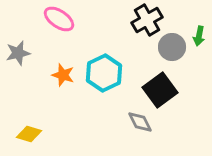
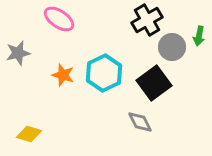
black square: moved 6 px left, 7 px up
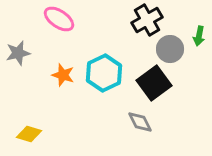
gray circle: moved 2 px left, 2 px down
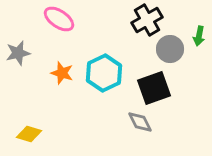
orange star: moved 1 px left, 2 px up
black square: moved 5 px down; rotated 16 degrees clockwise
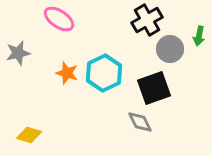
orange star: moved 5 px right
yellow diamond: moved 1 px down
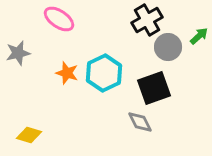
green arrow: rotated 144 degrees counterclockwise
gray circle: moved 2 px left, 2 px up
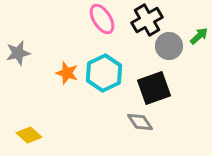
pink ellipse: moved 43 px right; rotated 24 degrees clockwise
gray circle: moved 1 px right, 1 px up
gray diamond: rotated 8 degrees counterclockwise
yellow diamond: rotated 25 degrees clockwise
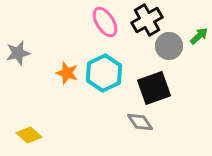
pink ellipse: moved 3 px right, 3 px down
